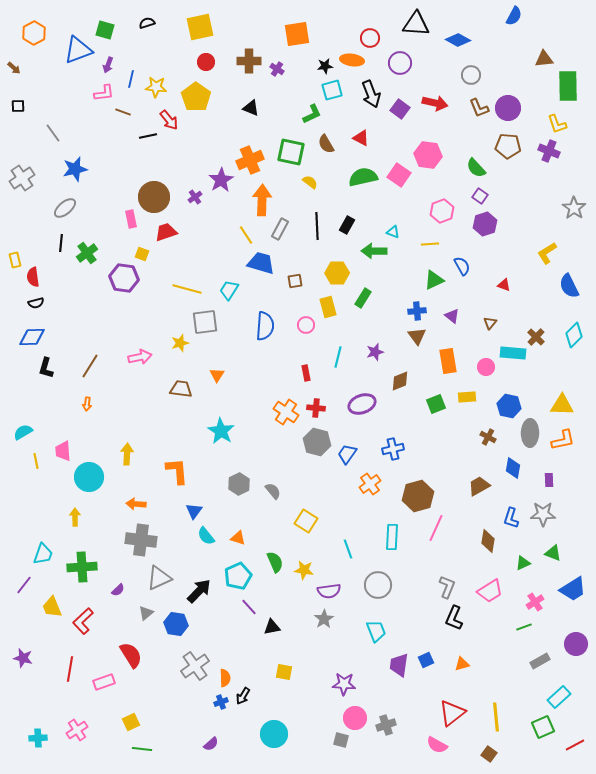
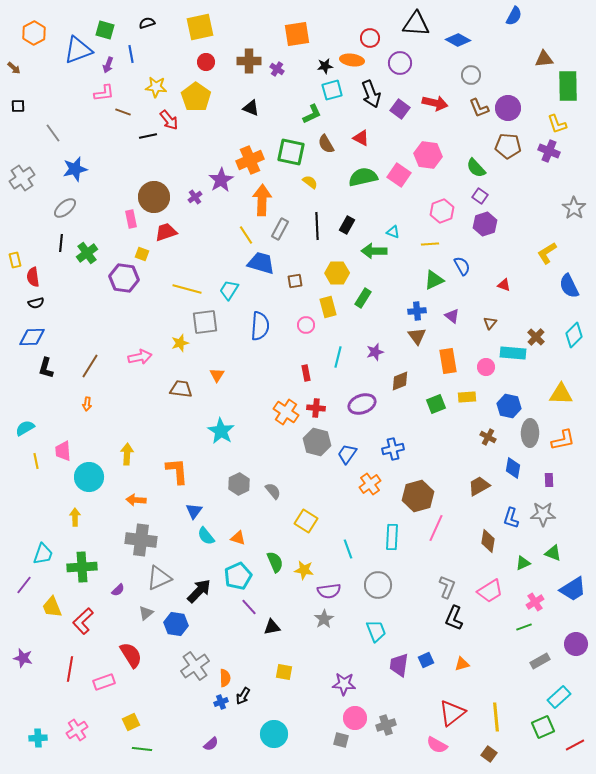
blue line at (131, 79): moved 25 px up; rotated 24 degrees counterclockwise
blue semicircle at (265, 326): moved 5 px left
yellow triangle at (562, 405): moved 1 px left, 11 px up
cyan semicircle at (23, 432): moved 2 px right, 4 px up
orange arrow at (136, 504): moved 4 px up
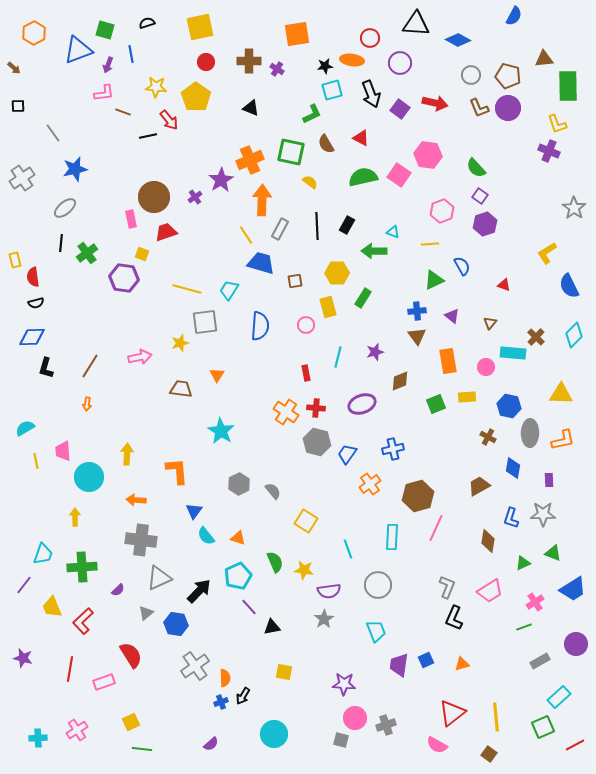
brown pentagon at (508, 146): moved 70 px up; rotated 10 degrees clockwise
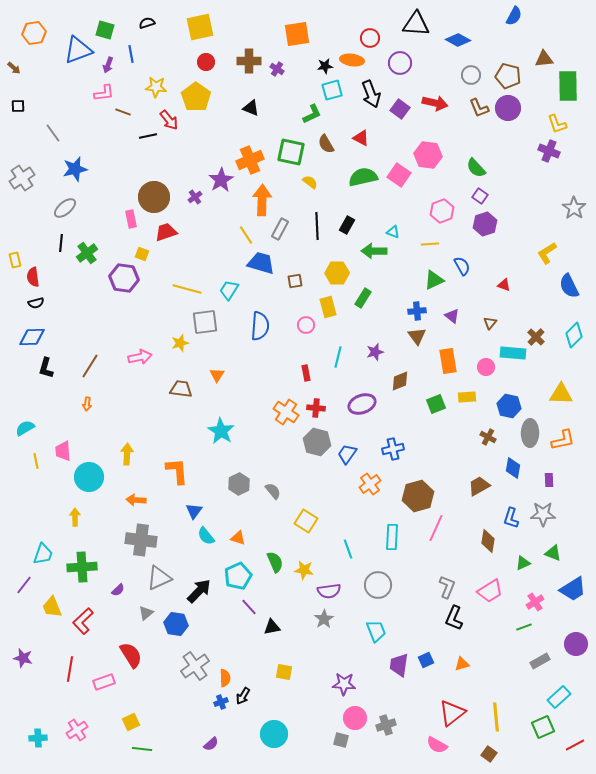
orange hexagon at (34, 33): rotated 20 degrees clockwise
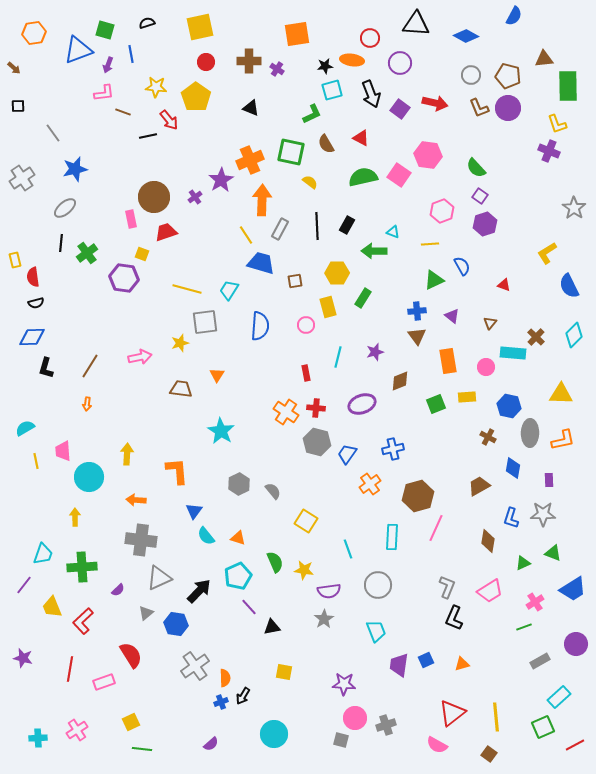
blue diamond at (458, 40): moved 8 px right, 4 px up
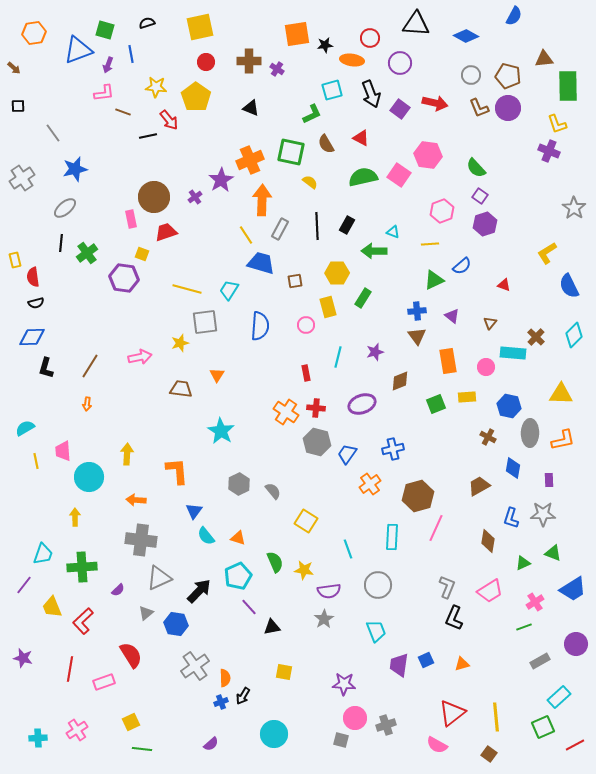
black star at (325, 66): moved 21 px up
blue semicircle at (462, 266): rotated 78 degrees clockwise
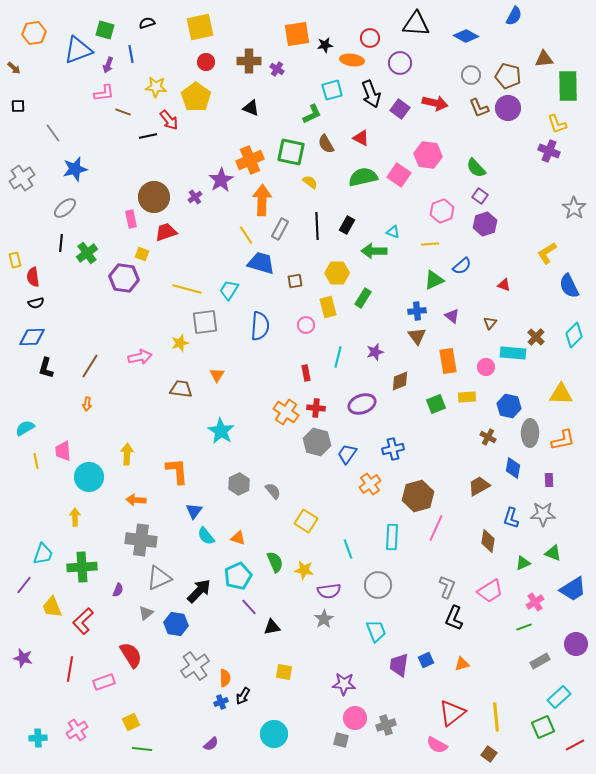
purple semicircle at (118, 590): rotated 24 degrees counterclockwise
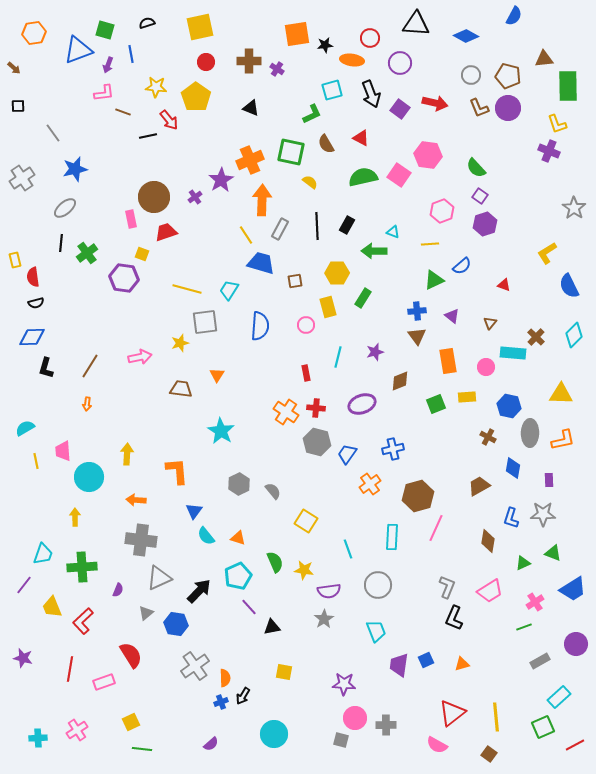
gray cross at (386, 725): rotated 18 degrees clockwise
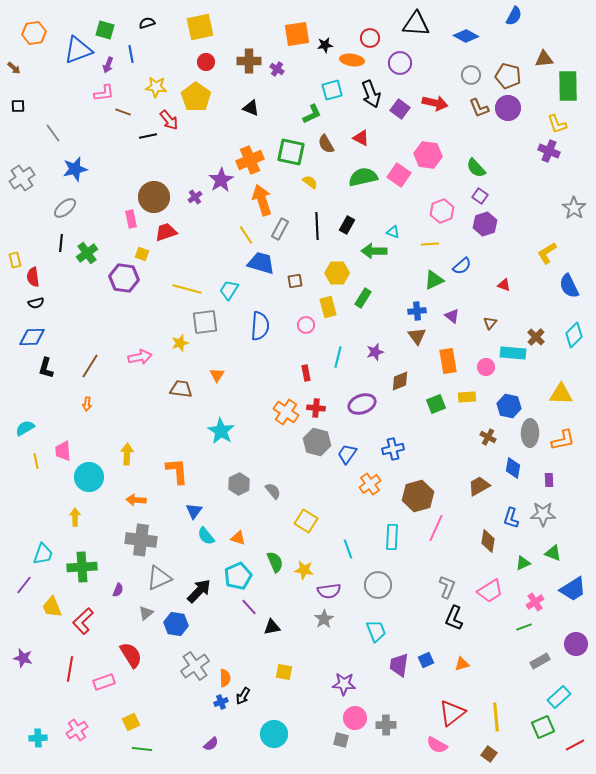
orange arrow at (262, 200): rotated 20 degrees counterclockwise
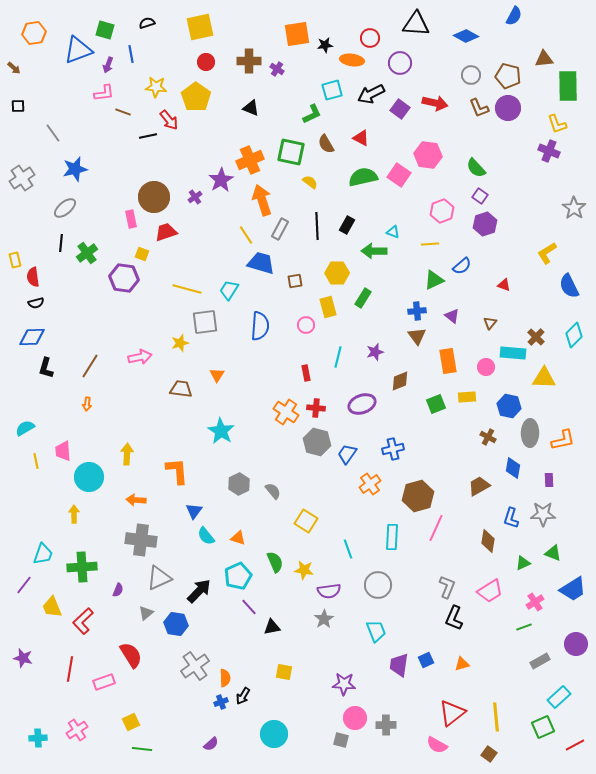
black arrow at (371, 94): rotated 84 degrees clockwise
yellow triangle at (561, 394): moved 17 px left, 16 px up
yellow arrow at (75, 517): moved 1 px left, 3 px up
